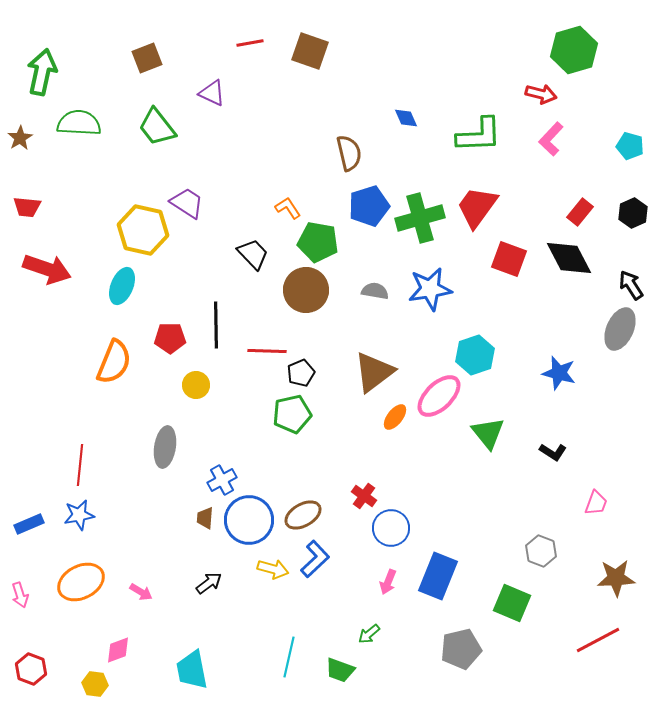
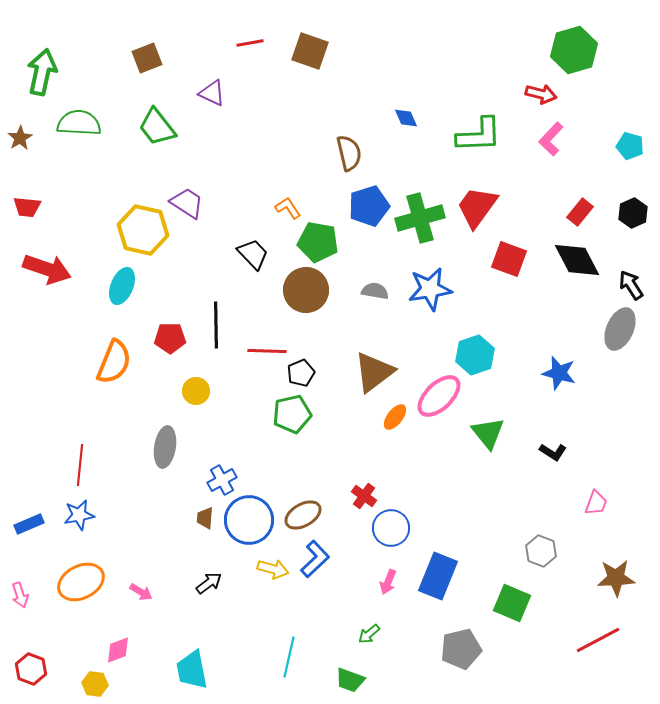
black diamond at (569, 258): moved 8 px right, 2 px down
yellow circle at (196, 385): moved 6 px down
green trapezoid at (340, 670): moved 10 px right, 10 px down
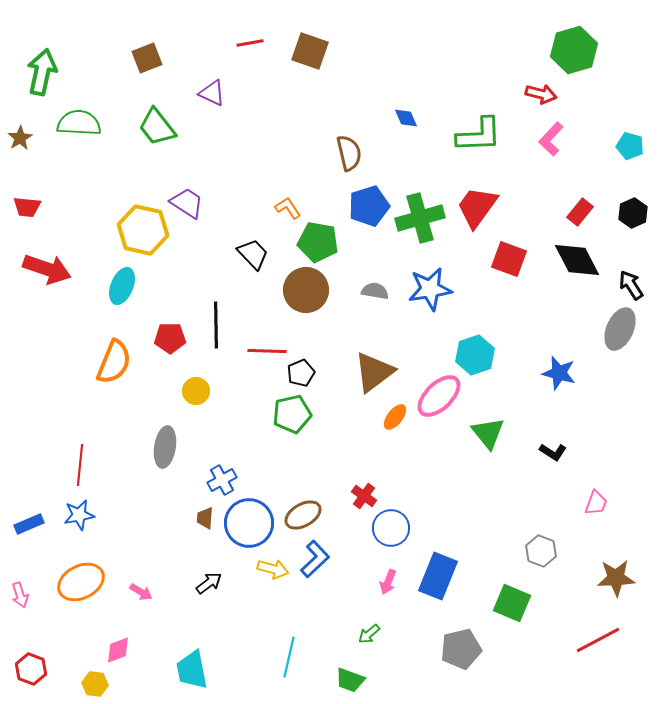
blue circle at (249, 520): moved 3 px down
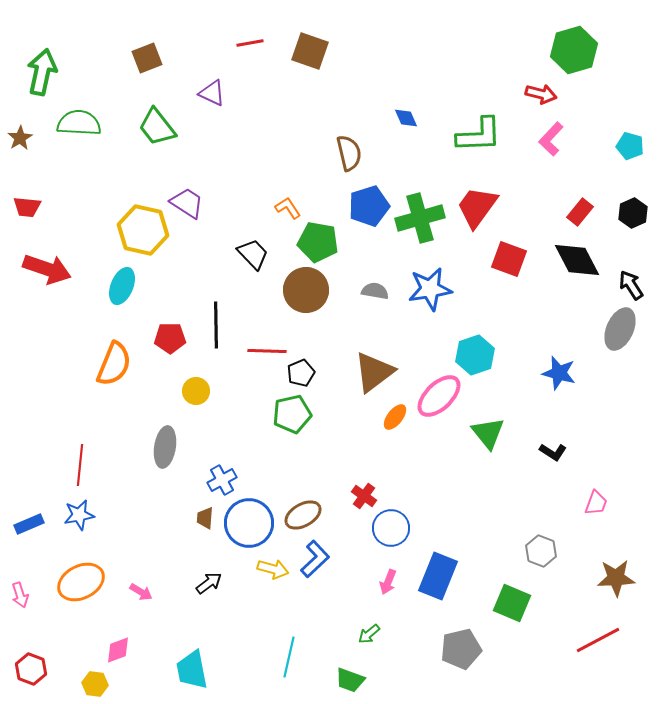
orange semicircle at (114, 362): moved 2 px down
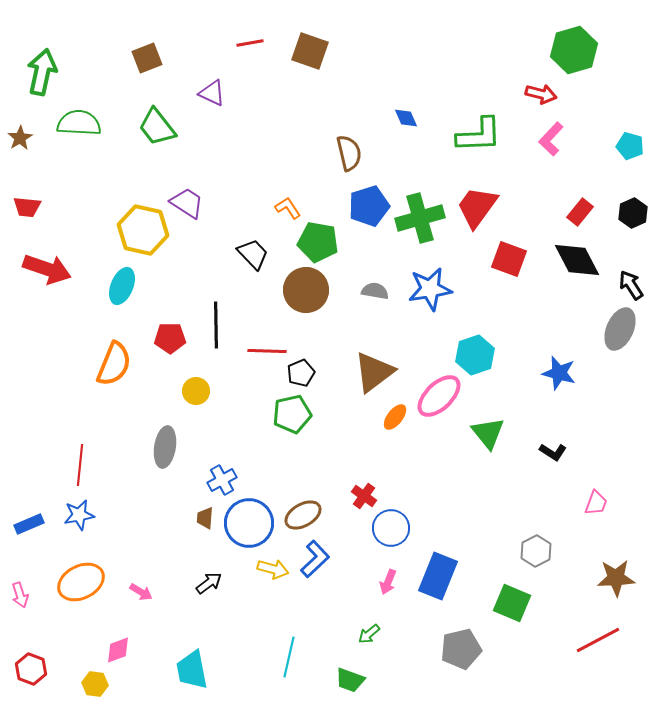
gray hexagon at (541, 551): moved 5 px left; rotated 12 degrees clockwise
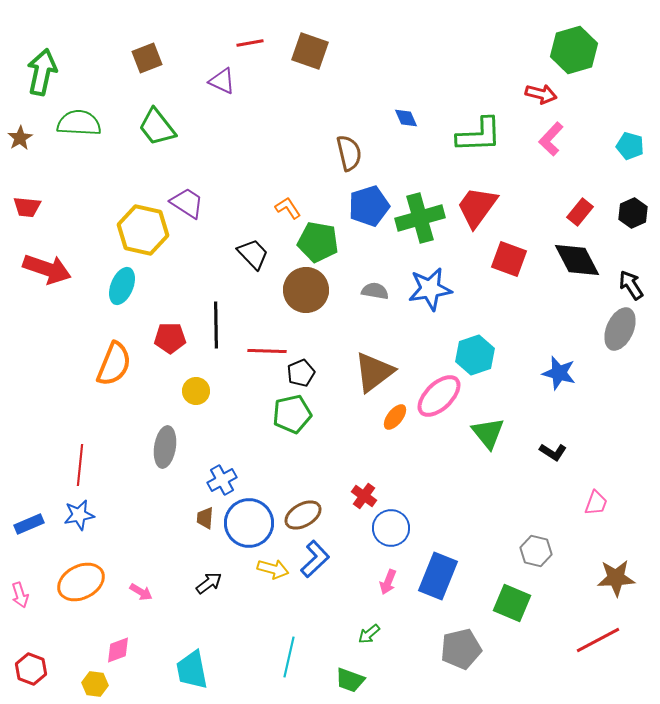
purple triangle at (212, 93): moved 10 px right, 12 px up
gray hexagon at (536, 551): rotated 20 degrees counterclockwise
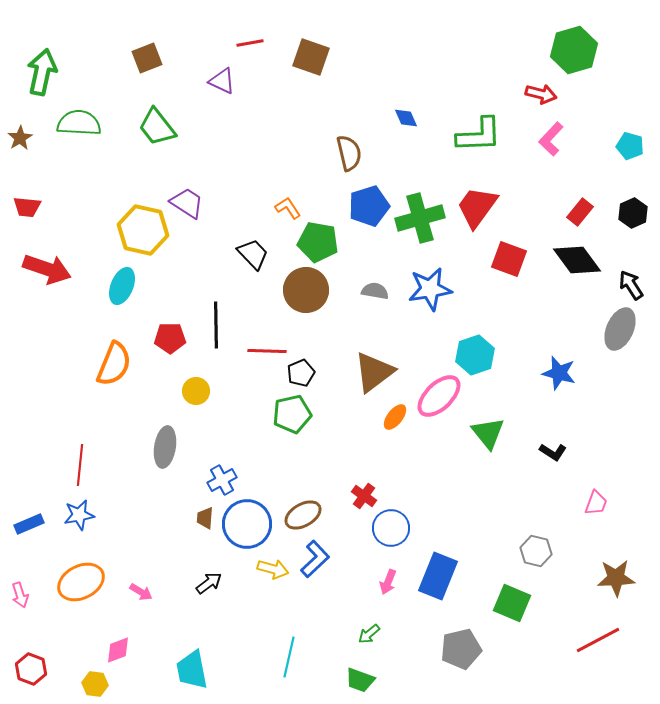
brown square at (310, 51): moved 1 px right, 6 px down
black diamond at (577, 260): rotated 9 degrees counterclockwise
blue circle at (249, 523): moved 2 px left, 1 px down
green trapezoid at (350, 680): moved 10 px right
